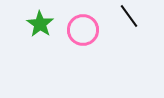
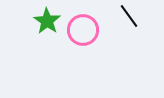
green star: moved 7 px right, 3 px up
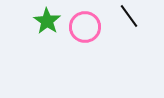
pink circle: moved 2 px right, 3 px up
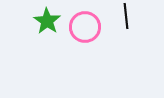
black line: moved 3 px left; rotated 30 degrees clockwise
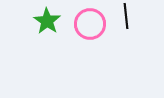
pink circle: moved 5 px right, 3 px up
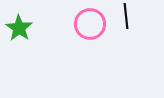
green star: moved 28 px left, 7 px down
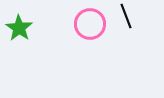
black line: rotated 15 degrees counterclockwise
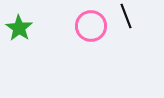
pink circle: moved 1 px right, 2 px down
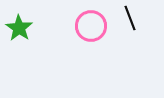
black line: moved 4 px right, 2 px down
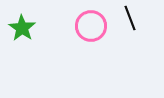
green star: moved 3 px right
